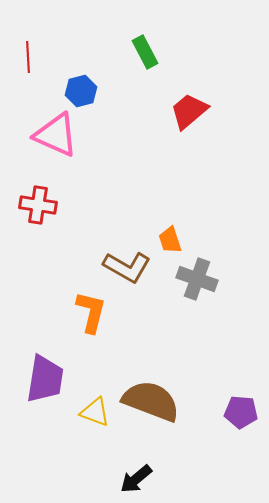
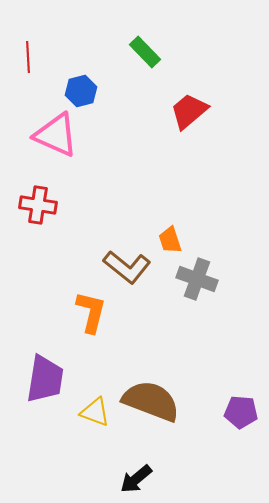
green rectangle: rotated 16 degrees counterclockwise
brown L-shape: rotated 9 degrees clockwise
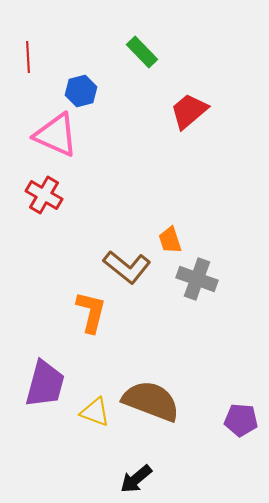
green rectangle: moved 3 px left
red cross: moved 6 px right, 10 px up; rotated 21 degrees clockwise
purple trapezoid: moved 5 px down; rotated 6 degrees clockwise
purple pentagon: moved 8 px down
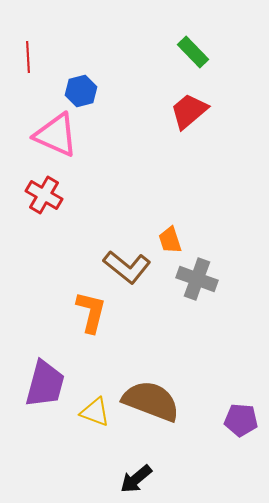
green rectangle: moved 51 px right
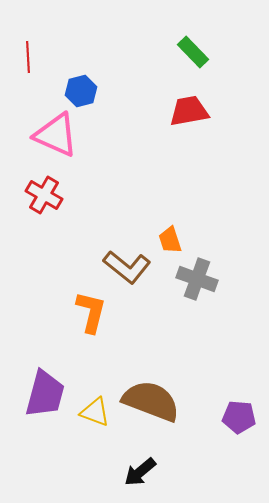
red trapezoid: rotated 30 degrees clockwise
purple trapezoid: moved 10 px down
purple pentagon: moved 2 px left, 3 px up
black arrow: moved 4 px right, 7 px up
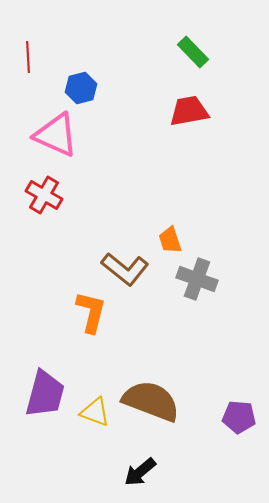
blue hexagon: moved 3 px up
brown L-shape: moved 2 px left, 2 px down
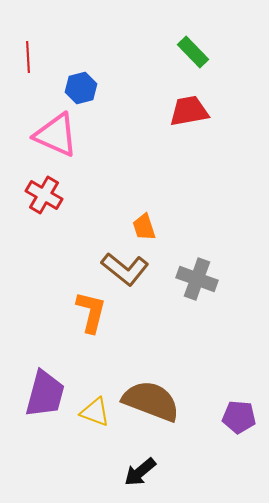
orange trapezoid: moved 26 px left, 13 px up
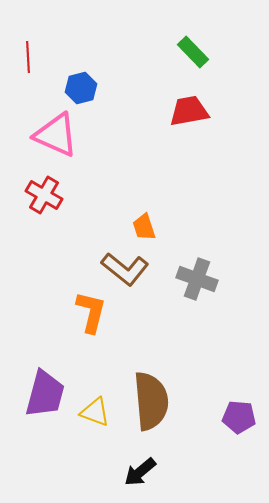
brown semicircle: rotated 64 degrees clockwise
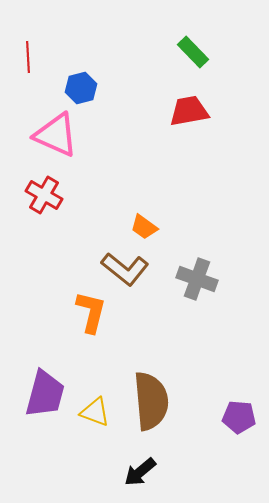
orange trapezoid: rotated 36 degrees counterclockwise
